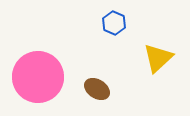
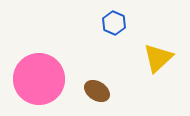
pink circle: moved 1 px right, 2 px down
brown ellipse: moved 2 px down
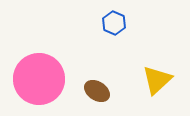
yellow triangle: moved 1 px left, 22 px down
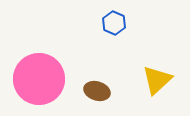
brown ellipse: rotated 15 degrees counterclockwise
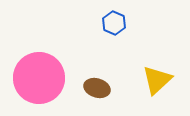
pink circle: moved 1 px up
brown ellipse: moved 3 px up
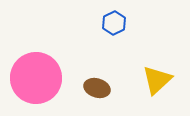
blue hexagon: rotated 10 degrees clockwise
pink circle: moved 3 px left
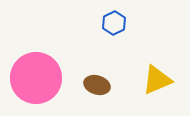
yellow triangle: rotated 20 degrees clockwise
brown ellipse: moved 3 px up
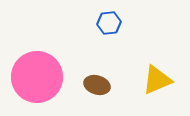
blue hexagon: moved 5 px left; rotated 20 degrees clockwise
pink circle: moved 1 px right, 1 px up
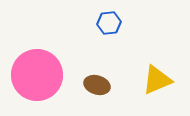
pink circle: moved 2 px up
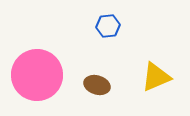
blue hexagon: moved 1 px left, 3 px down
yellow triangle: moved 1 px left, 3 px up
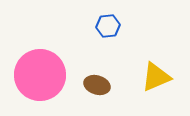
pink circle: moved 3 px right
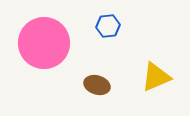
pink circle: moved 4 px right, 32 px up
